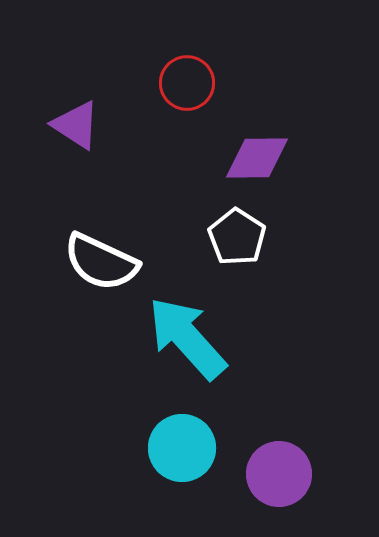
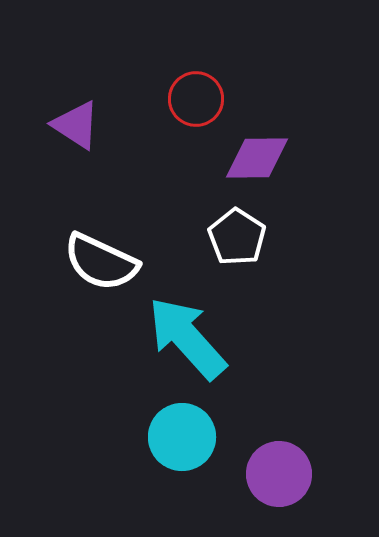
red circle: moved 9 px right, 16 px down
cyan circle: moved 11 px up
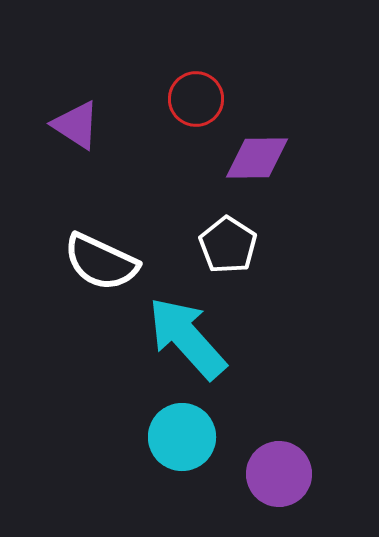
white pentagon: moved 9 px left, 8 px down
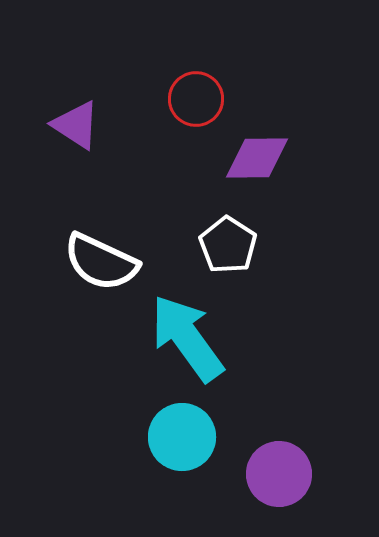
cyan arrow: rotated 6 degrees clockwise
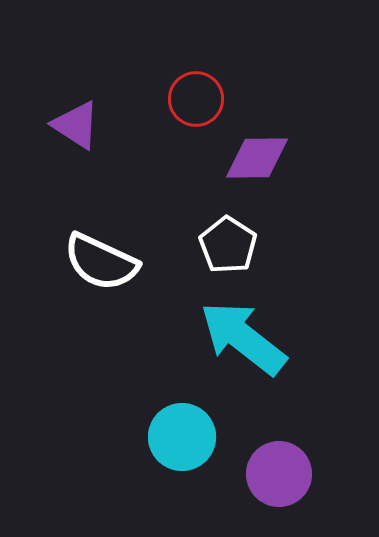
cyan arrow: moved 56 px right; rotated 16 degrees counterclockwise
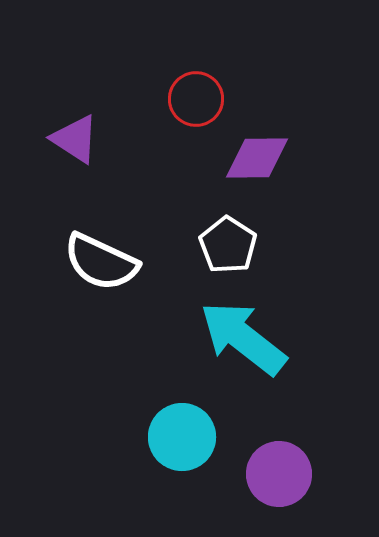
purple triangle: moved 1 px left, 14 px down
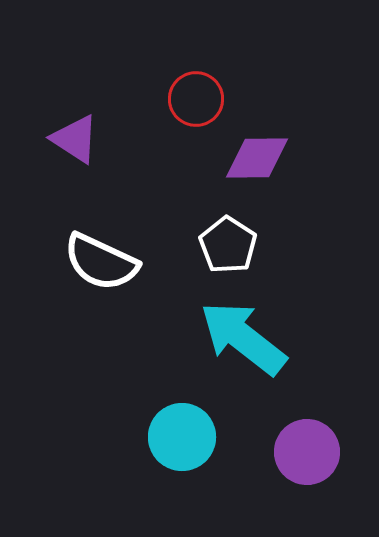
purple circle: moved 28 px right, 22 px up
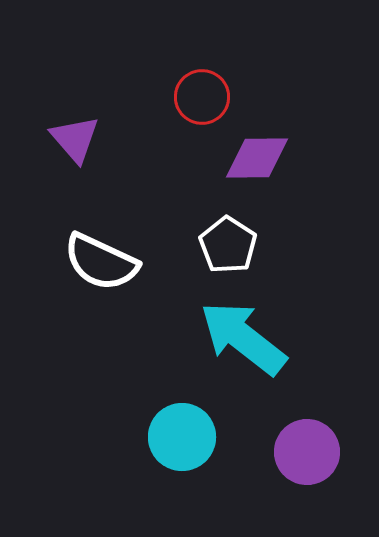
red circle: moved 6 px right, 2 px up
purple triangle: rotated 16 degrees clockwise
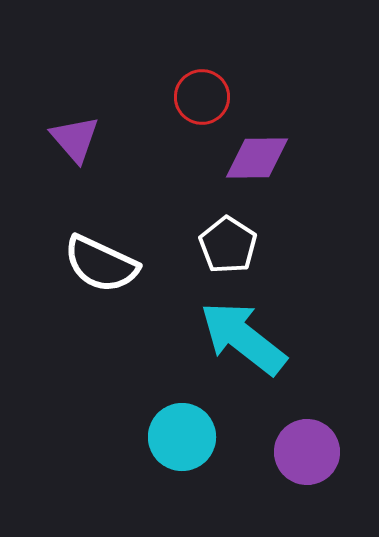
white semicircle: moved 2 px down
